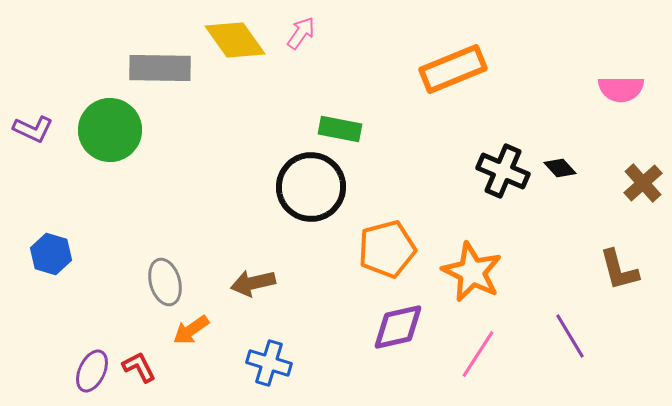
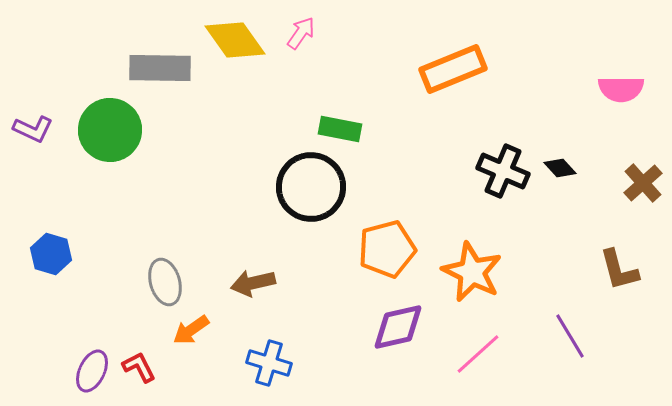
pink line: rotated 15 degrees clockwise
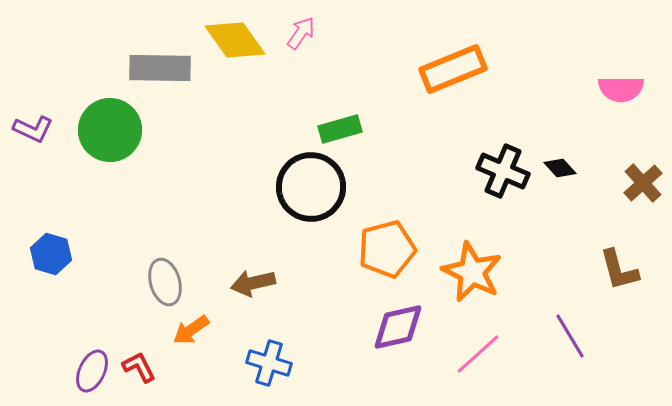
green rectangle: rotated 27 degrees counterclockwise
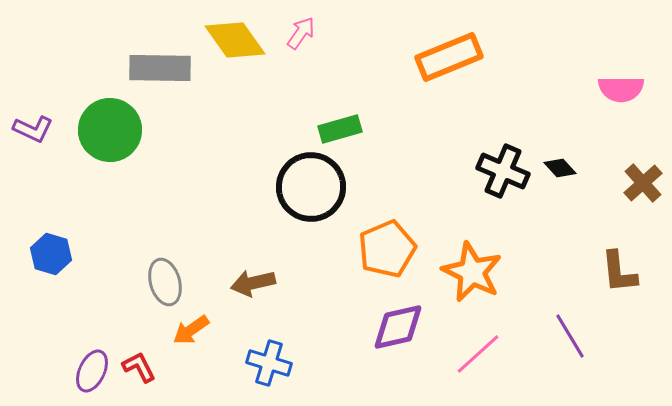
orange rectangle: moved 4 px left, 12 px up
orange pentagon: rotated 8 degrees counterclockwise
brown L-shape: moved 2 px down; rotated 9 degrees clockwise
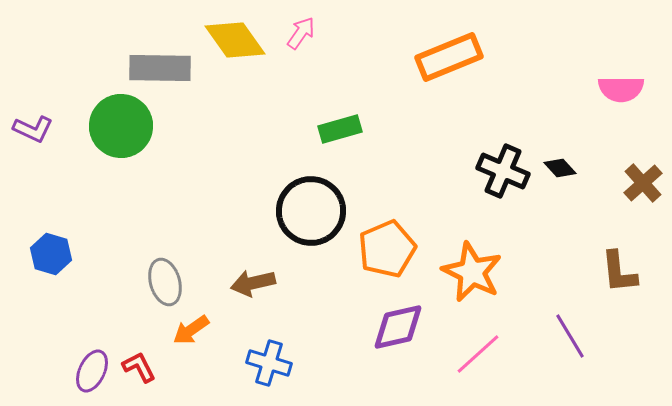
green circle: moved 11 px right, 4 px up
black circle: moved 24 px down
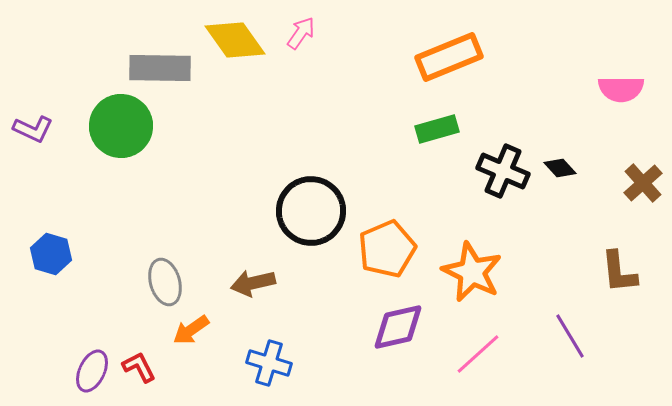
green rectangle: moved 97 px right
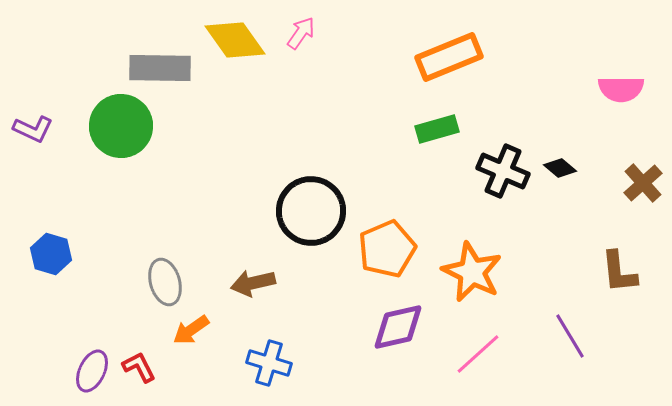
black diamond: rotated 8 degrees counterclockwise
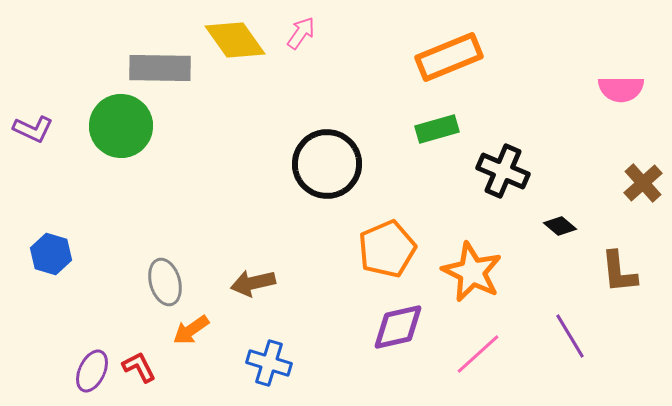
black diamond: moved 58 px down
black circle: moved 16 px right, 47 px up
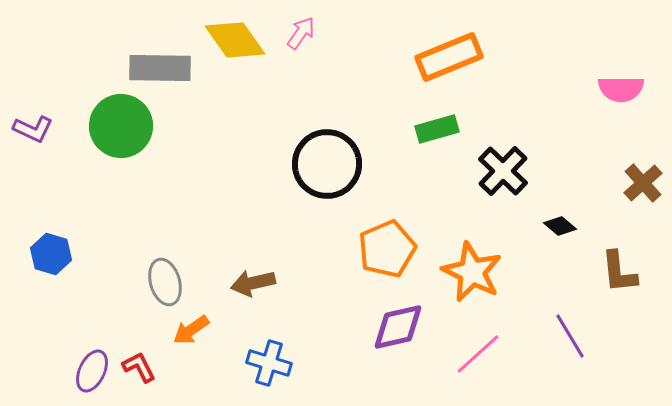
black cross: rotated 21 degrees clockwise
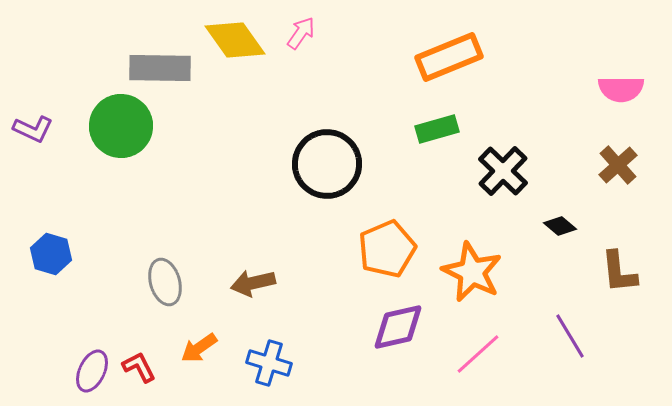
brown cross: moved 25 px left, 18 px up
orange arrow: moved 8 px right, 18 px down
